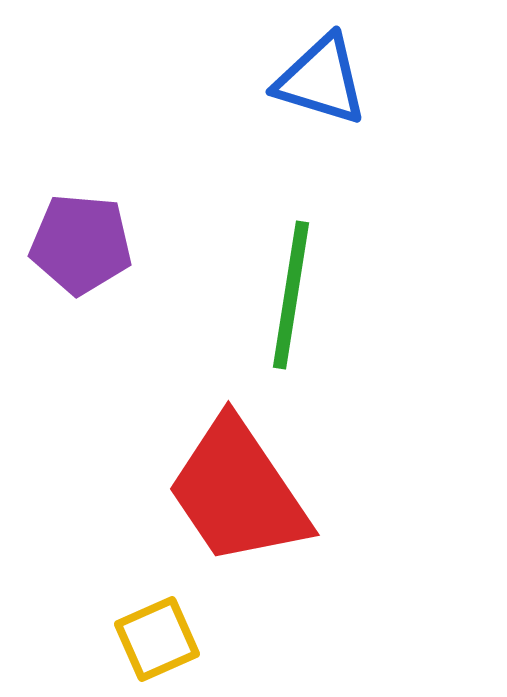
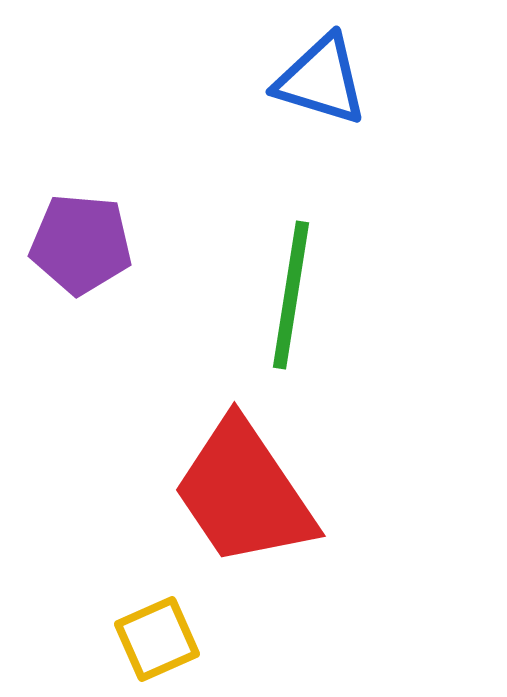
red trapezoid: moved 6 px right, 1 px down
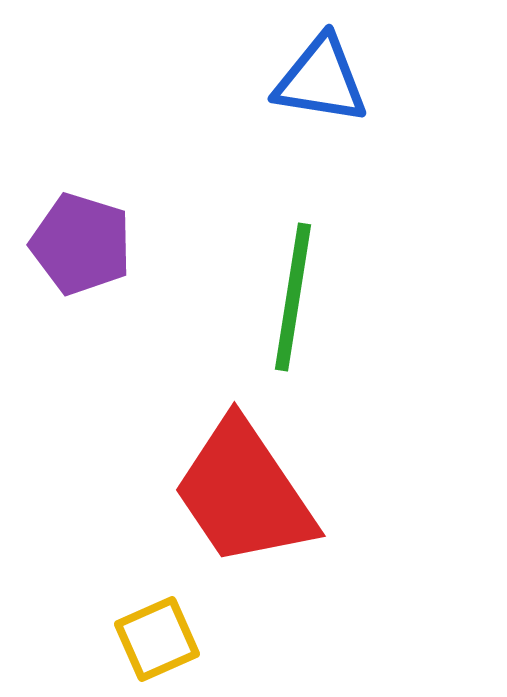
blue triangle: rotated 8 degrees counterclockwise
purple pentagon: rotated 12 degrees clockwise
green line: moved 2 px right, 2 px down
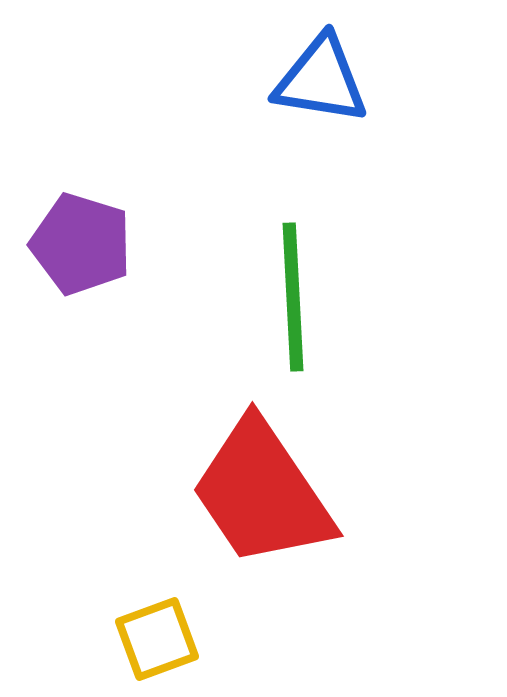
green line: rotated 12 degrees counterclockwise
red trapezoid: moved 18 px right
yellow square: rotated 4 degrees clockwise
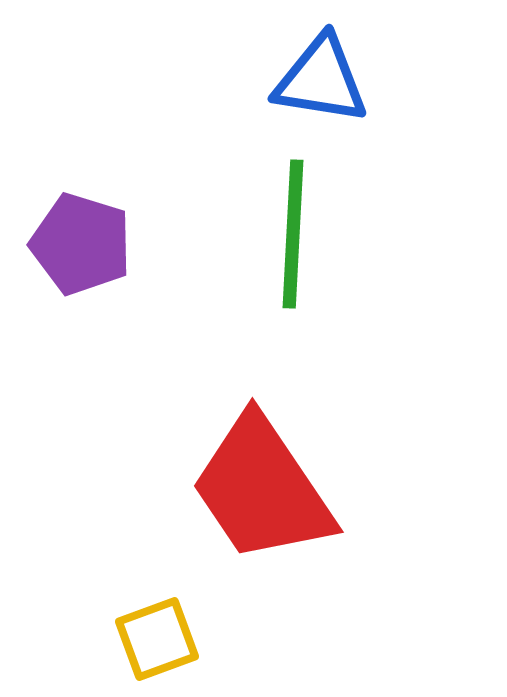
green line: moved 63 px up; rotated 6 degrees clockwise
red trapezoid: moved 4 px up
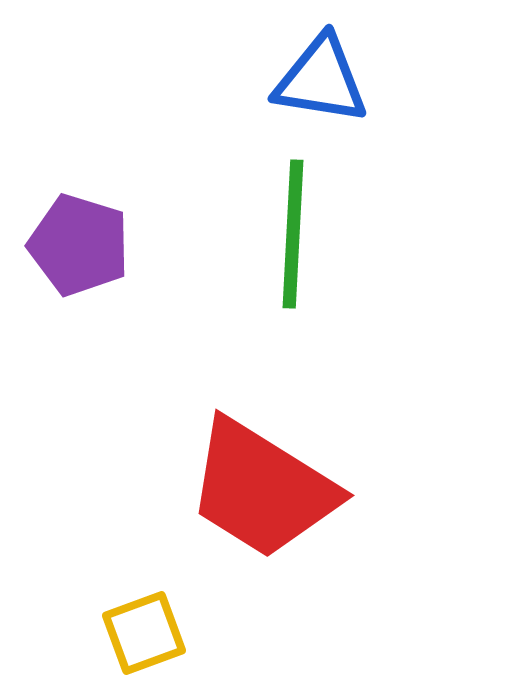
purple pentagon: moved 2 px left, 1 px down
red trapezoid: rotated 24 degrees counterclockwise
yellow square: moved 13 px left, 6 px up
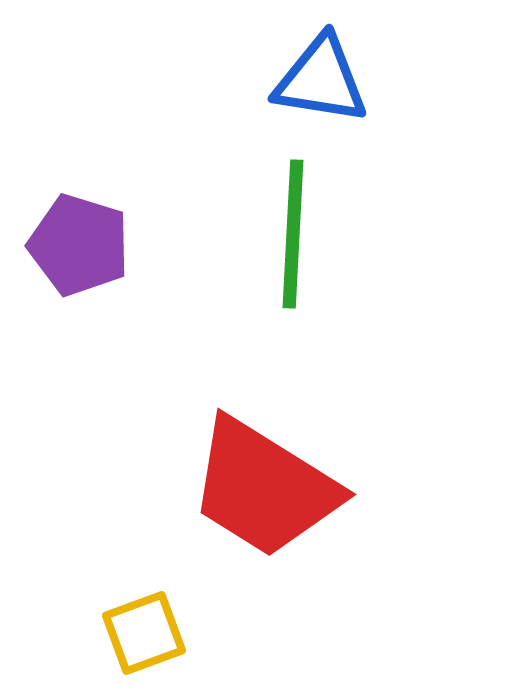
red trapezoid: moved 2 px right, 1 px up
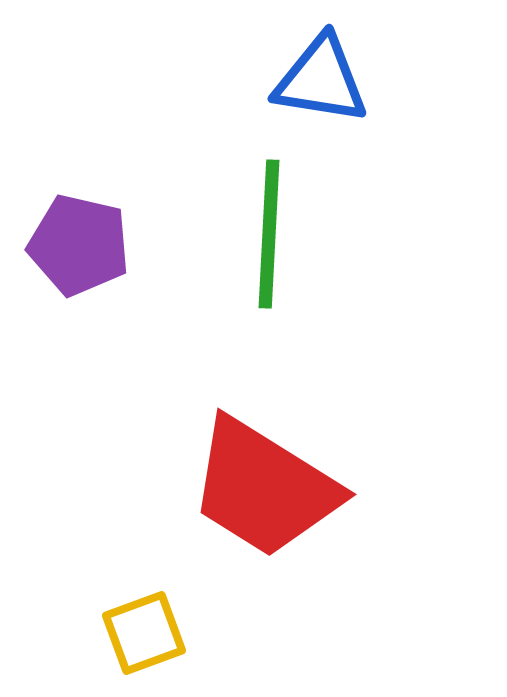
green line: moved 24 px left
purple pentagon: rotated 4 degrees counterclockwise
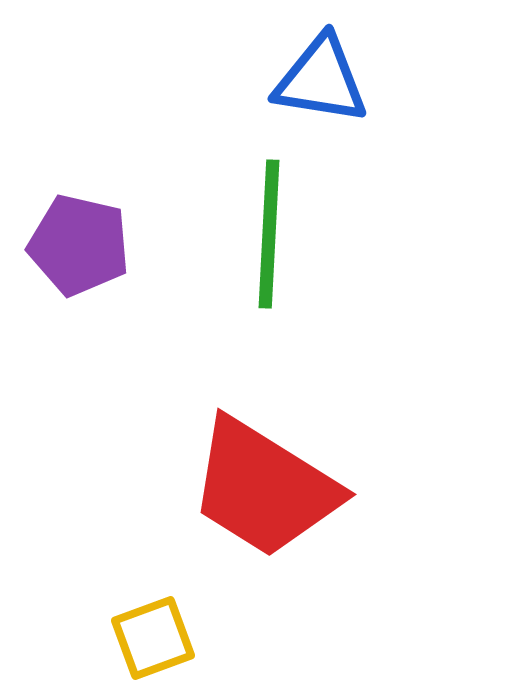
yellow square: moved 9 px right, 5 px down
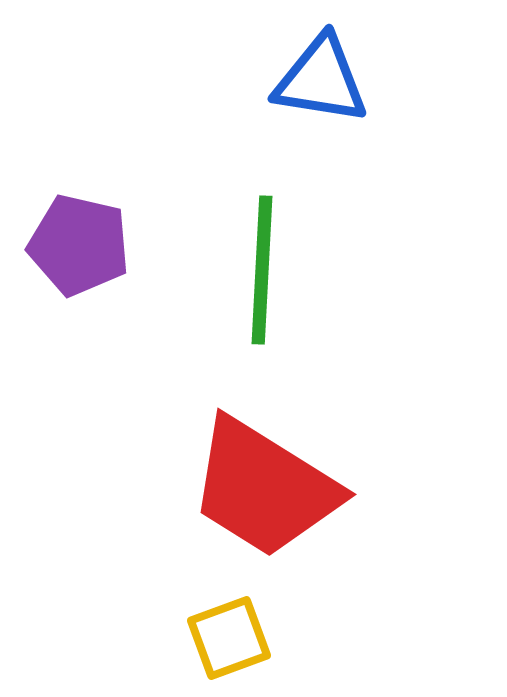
green line: moved 7 px left, 36 px down
yellow square: moved 76 px right
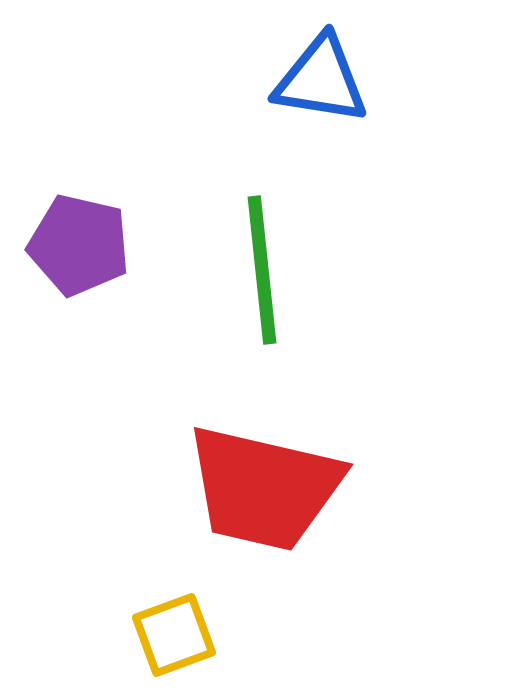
green line: rotated 9 degrees counterclockwise
red trapezoid: rotated 19 degrees counterclockwise
yellow square: moved 55 px left, 3 px up
